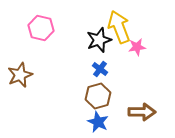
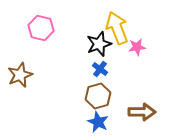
yellow arrow: moved 2 px left, 1 px down
black star: moved 4 px down
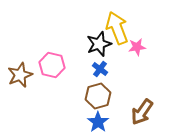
pink hexagon: moved 11 px right, 37 px down
brown arrow: rotated 124 degrees clockwise
blue star: rotated 10 degrees clockwise
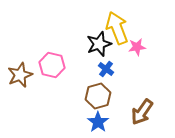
blue cross: moved 6 px right
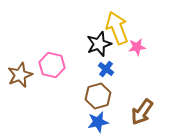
blue star: rotated 25 degrees clockwise
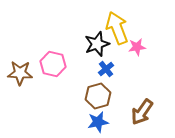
black star: moved 2 px left
pink hexagon: moved 1 px right, 1 px up
blue cross: rotated 14 degrees clockwise
brown star: moved 2 px up; rotated 25 degrees clockwise
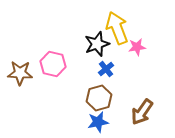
brown hexagon: moved 1 px right, 2 px down
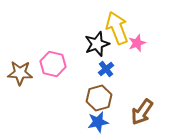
pink star: moved 4 px up; rotated 12 degrees counterclockwise
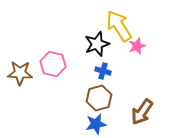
yellow arrow: moved 2 px right, 2 px up; rotated 12 degrees counterclockwise
pink star: moved 3 px down
blue cross: moved 3 px left, 2 px down; rotated 35 degrees counterclockwise
blue star: moved 2 px left, 2 px down
